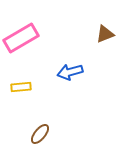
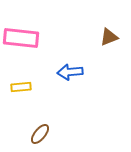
brown triangle: moved 4 px right, 3 px down
pink rectangle: rotated 36 degrees clockwise
blue arrow: rotated 10 degrees clockwise
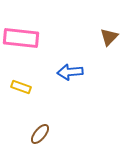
brown triangle: rotated 24 degrees counterclockwise
yellow rectangle: rotated 24 degrees clockwise
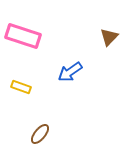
pink rectangle: moved 2 px right, 2 px up; rotated 12 degrees clockwise
blue arrow: rotated 30 degrees counterclockwise
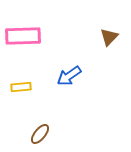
pink rectangle: rotated 20 degrees counterclockwise
blue arrow: moved 1 px left, 4 px down
yellow rectangle: rotated 24 degrees counterclockwise
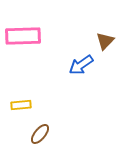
brown triangle: moved 4 px left, 4 px down
blue arrow: moved 12 px right, 11 px up
yellow rectangle: moved 18 px down
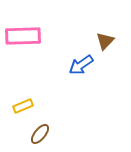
yellow rectangle: moved 2 px right, 1 px down; rotated 18 degrees counterclockwise
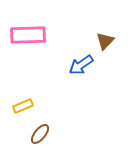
pink rectangle: moved 5 px right, 1 px up
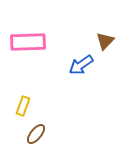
pink rectangle: moved 7 px down
yellow rectangle: rotated 48 degrees counterclockwise
brown ellipse: moved 4 px left
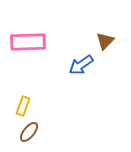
brown ellipse: moved 7 px left, 2 px up
